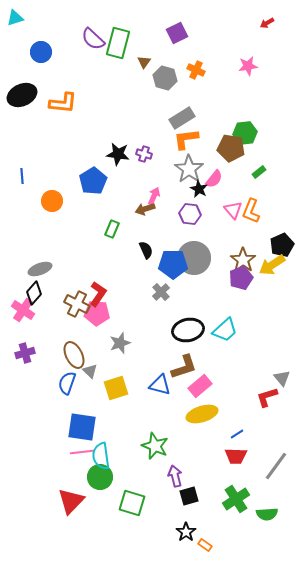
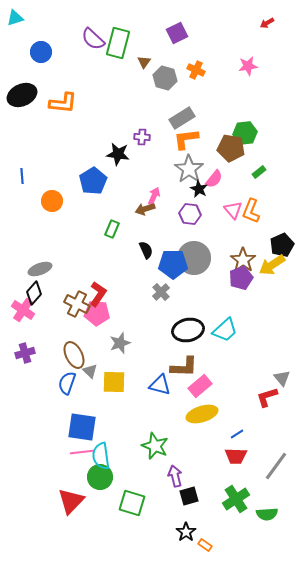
purple cross at (144, 154): moved 2 px left, 17 px up; rotated 14 degrees counterclockwise
brown L-shape at (184, 367): rotated 20 degrees clockwise
yellow square at (116, 388): moved 2 px left, 6 px up; rotated 20 degrees clockwise
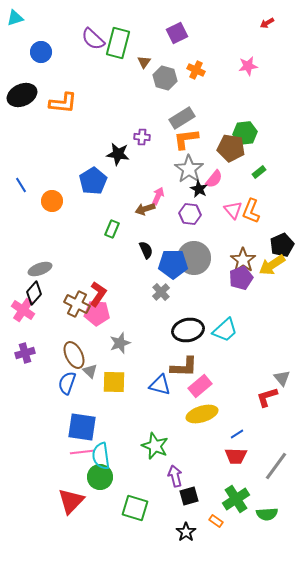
blue line at (22, 176): moved 1 px left, 9 px down; rotated 28 degrees counterclockwise
pink arrow at (154, 196): moved 4 px right
green square at (132, 503): moved 3 px right, 5 px down
orange rectangle at (205, 545): moved 11 px right, 24 px up
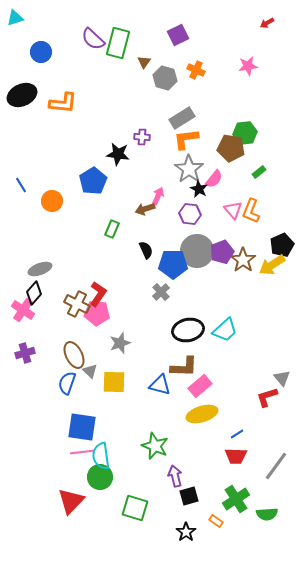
purple square at (177, 33): moved 1 px right, 2 px down
gray circle at (194, 258): moved 3 px right, 7 px up
purple pentagon at (241, 278): moved 19 px left, 26 px up
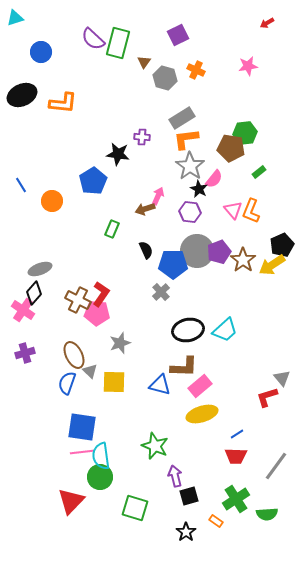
gray star at (189, 169): moved 1 px right, 3 px up
purple hexagon at (190, 214): moved 2 px up
purple pentagon at (222, 252): moved 3 px left
red L-shape at (98, 294): moved 3 px right
brown cross at (77, 304): moved 1 px right, 4 px up
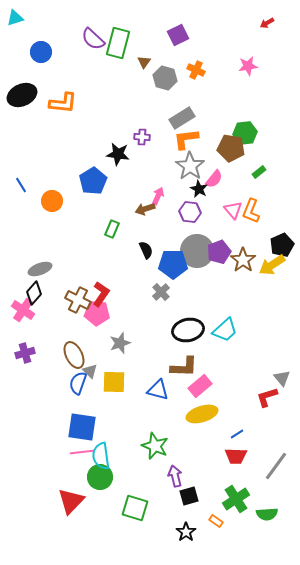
blue semicircle at (67, 383): moved 11 px right
blue triangle at (160, 385): moved 2 px left, 5 px down
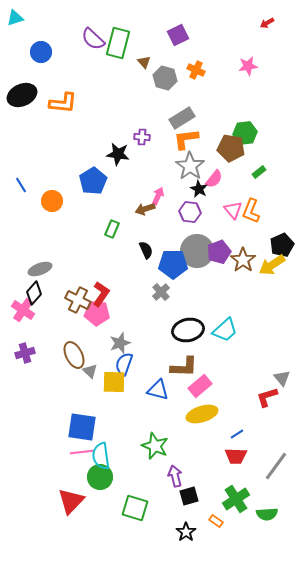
brown triangle at (144, 62): rotated 16 degrees counterclockwise
blue semicircle at (78, 383): moved 46 px right, 19 px up
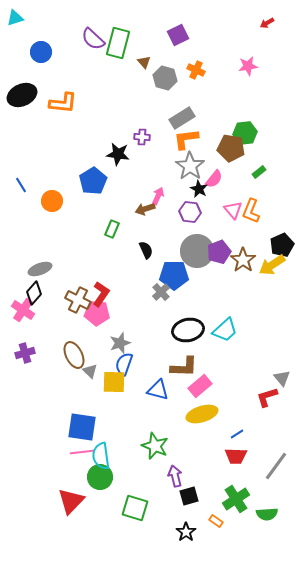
blue pentagon at (173, 264): moved 1 px right, 11 px down
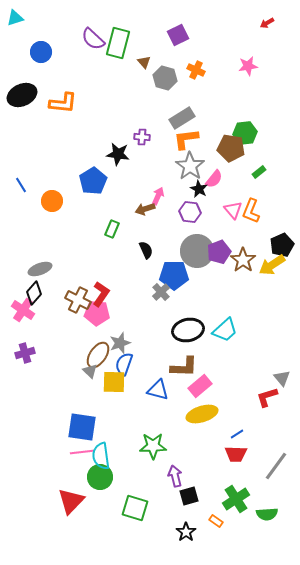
brown ellipse at (74, 355): moved 24 px right; rotated 60 degrees clockwise
green star at (155, 446): moved 2 px left; rotated 24 degrees counterclockwise
red trapezoid at (236, 456): moved 2 px up
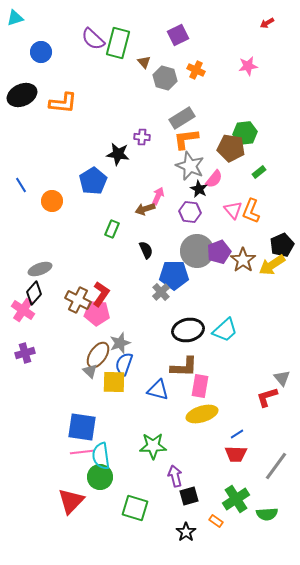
gray star at (190, 166): rotated 12 degrees counterclockwise
pink rectangle at (200, 386): rotated 40 degrees counterclockwise
